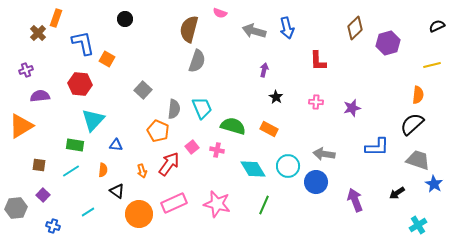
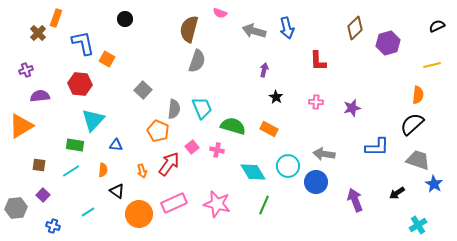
cyan diamond at (253, 169): moved 3 px down
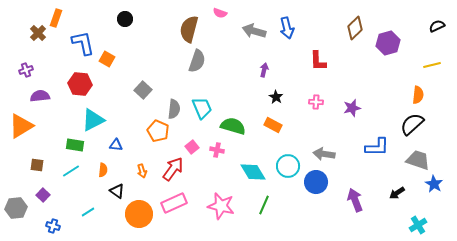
cyan triangle at (93, 120): rotated 20 degrees clockwise
orange rectangle at (269, 129): moved 4 px right, 4 px up
red arrow at (169, 164): moved 4 px right, 5 px down
brown square at (39, 165): moved 2 px left
pink star at (217, 204): moved 4 px right, 2 px down
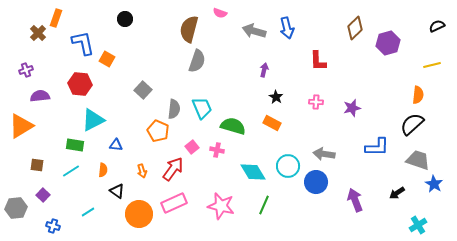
orange rectangle at (273, 125): moved 1 px left, 2 px up
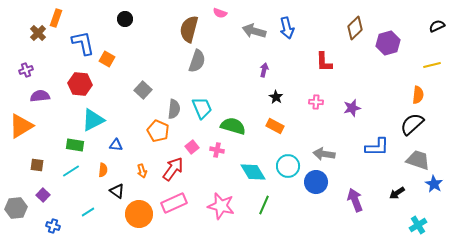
red L-shape at (318, 61): moved 6 px right, 1 px down
orange rectangle at (272, 123): moved 3 px right, 3 px down
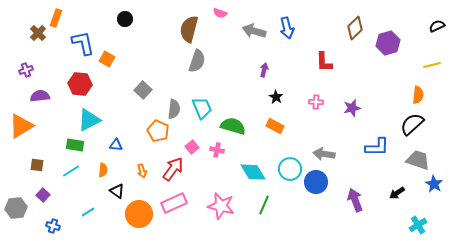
cyan triangle at (93, 120): moved 4 px left
cyan circle at (288, 166): moved 2 px right, 3 px down
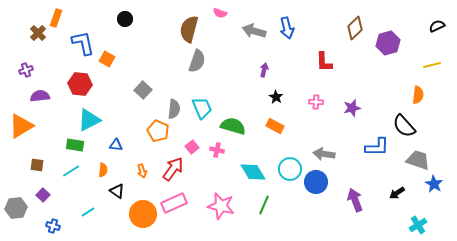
black semicircle at (412, 124): moved 8 px left, 2 px down; rotated 90 degrees counterclockwise
orange circle at (139, 214): moved 4 px right
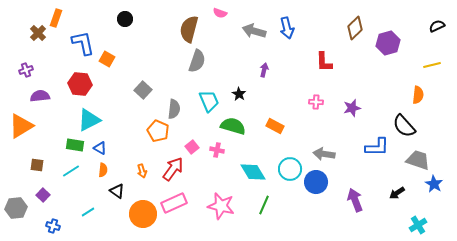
black star at (276, 97): moved 37 px left, 3 px up
cyan trapezoid at (202, 108): moved 7 px right, 7 px up
blue triangle at (116, 145): moved 16 px left, 3 px down; rotated 24 degrees clockwise
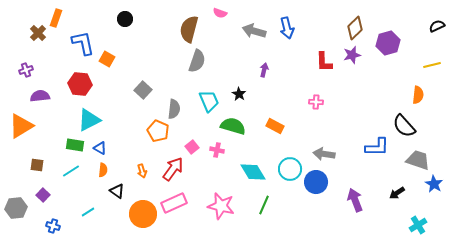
purple star at (352, 108): moved 53 px up
